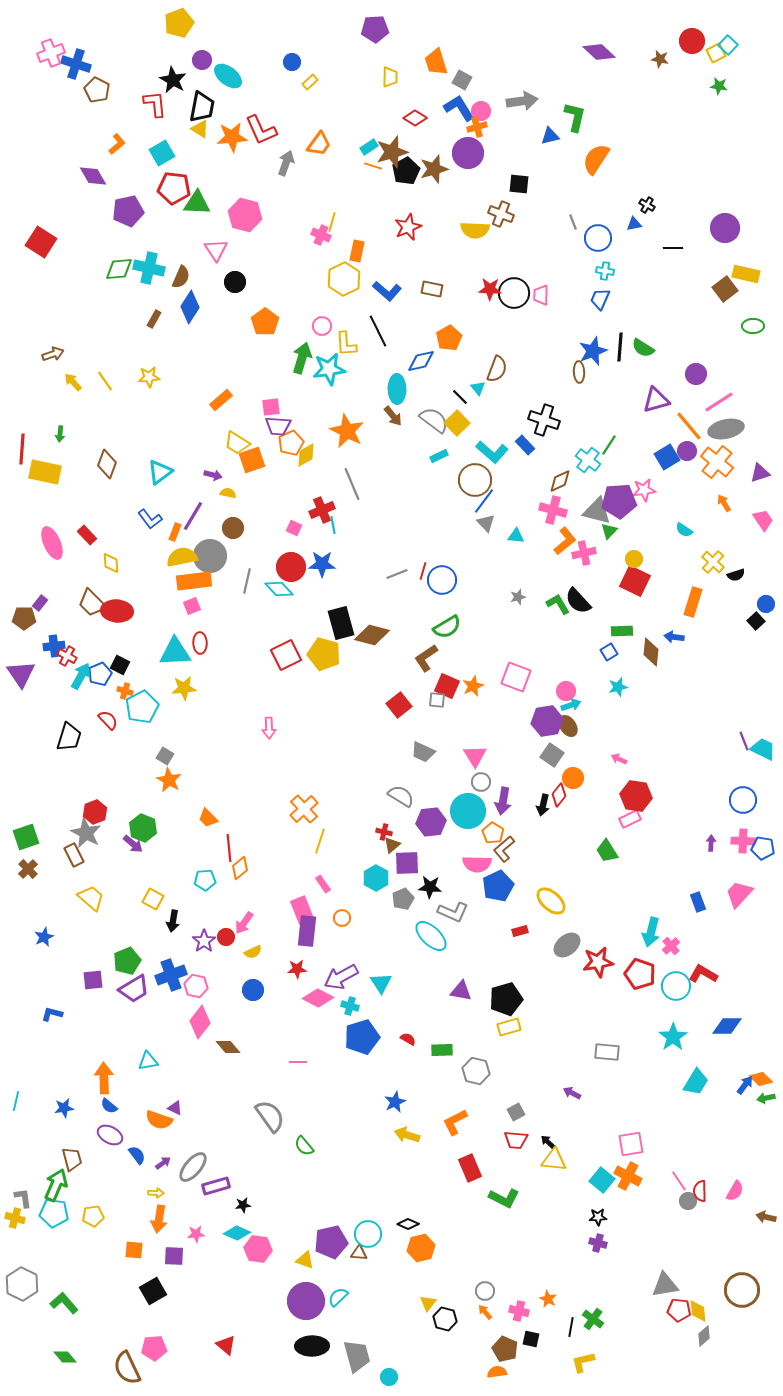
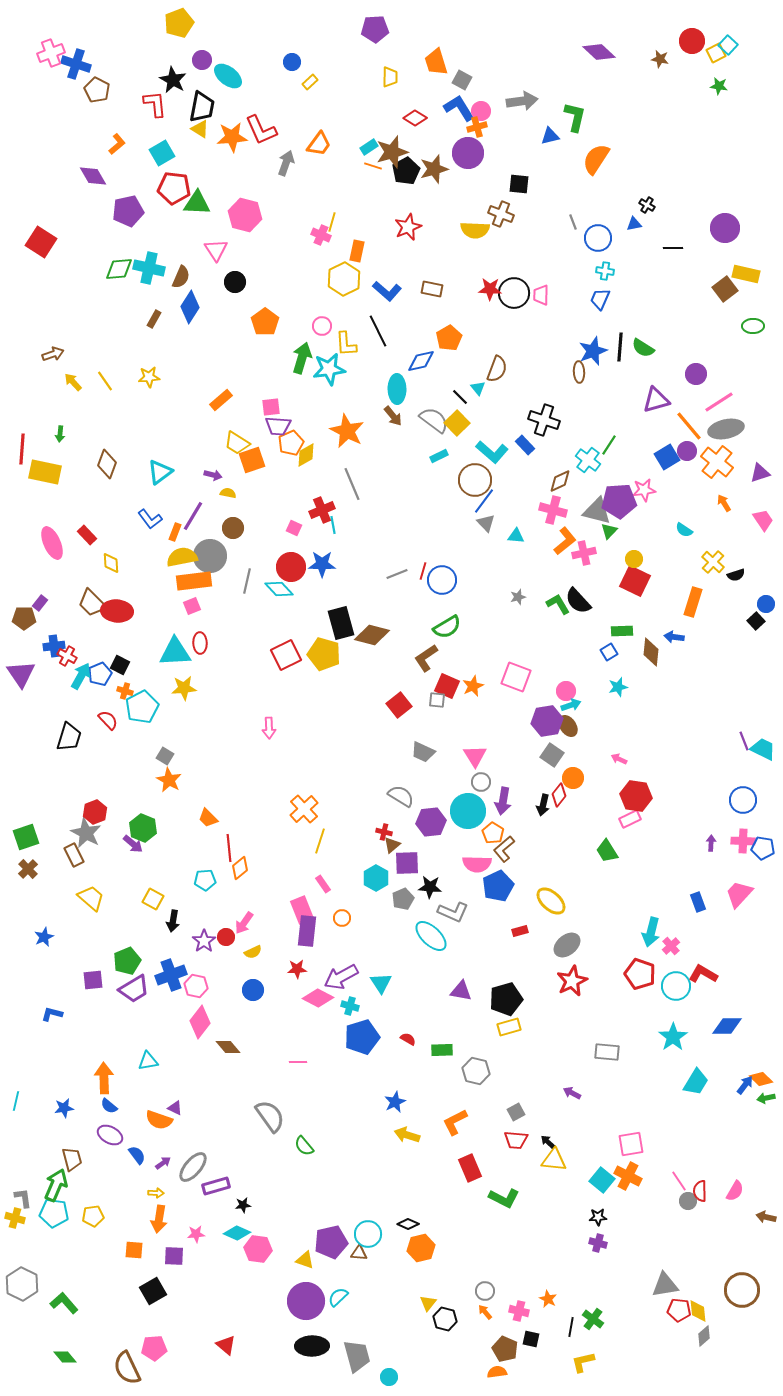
red star at (598, 962): moved 26 px left, 19 px down; rotated 16 degrees counterclockwise
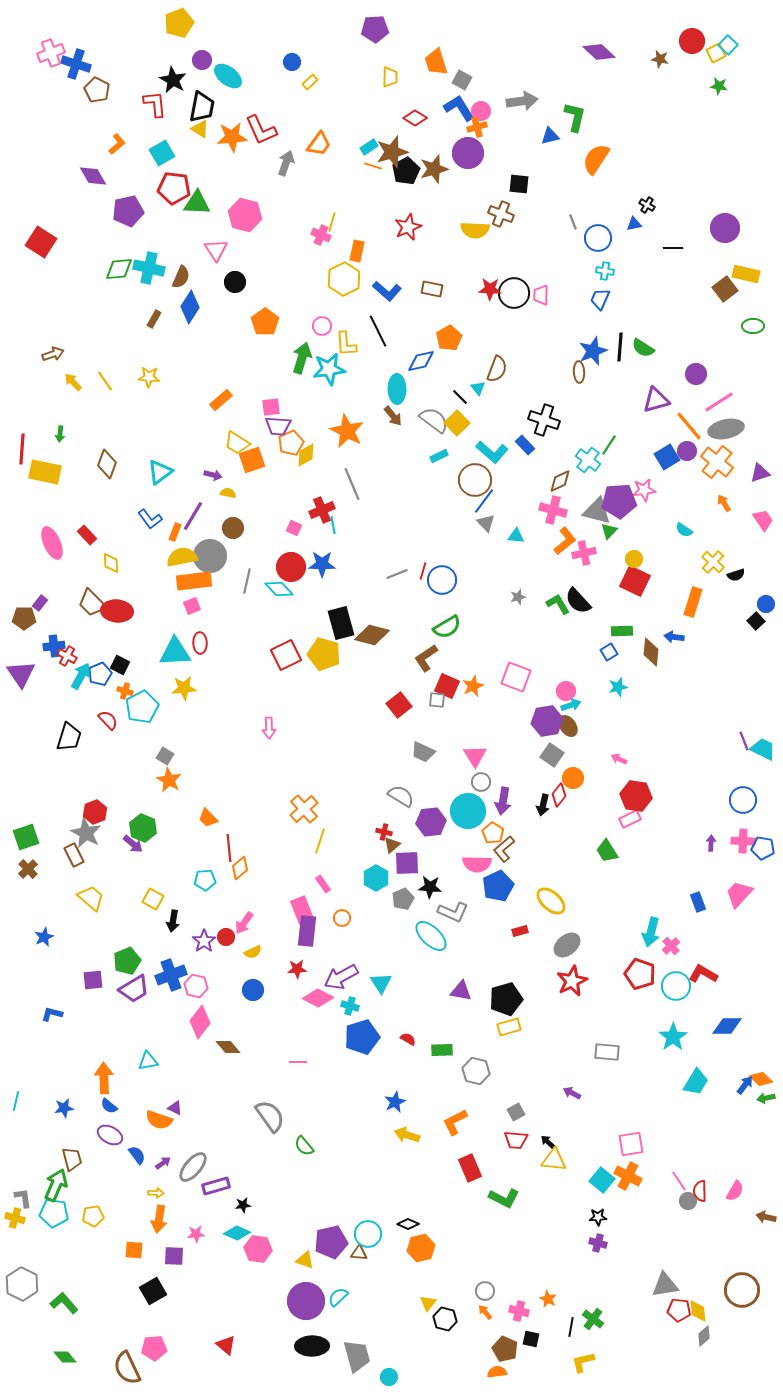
yellow star at (149, 377): rotated 10 degrees clockwise
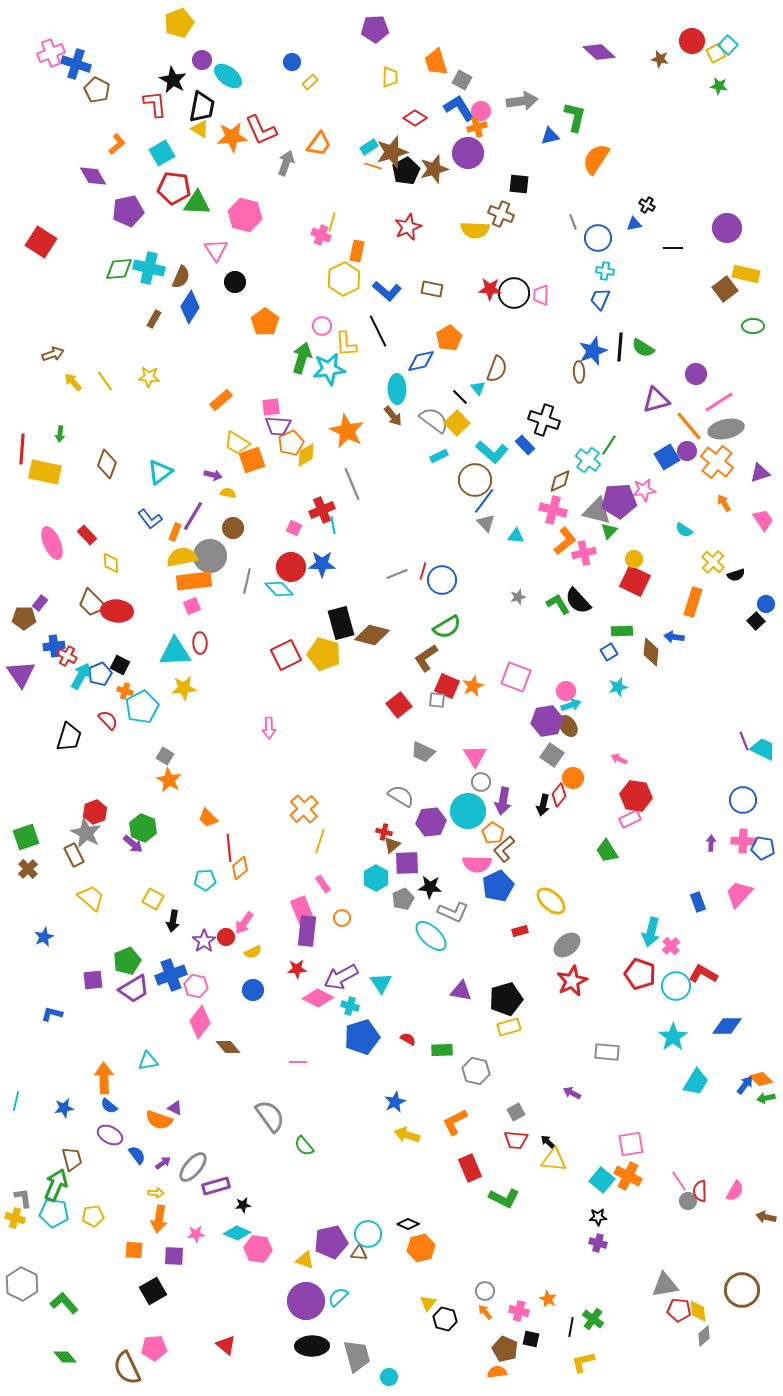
purple circle at (725, 228): moved 2 px right
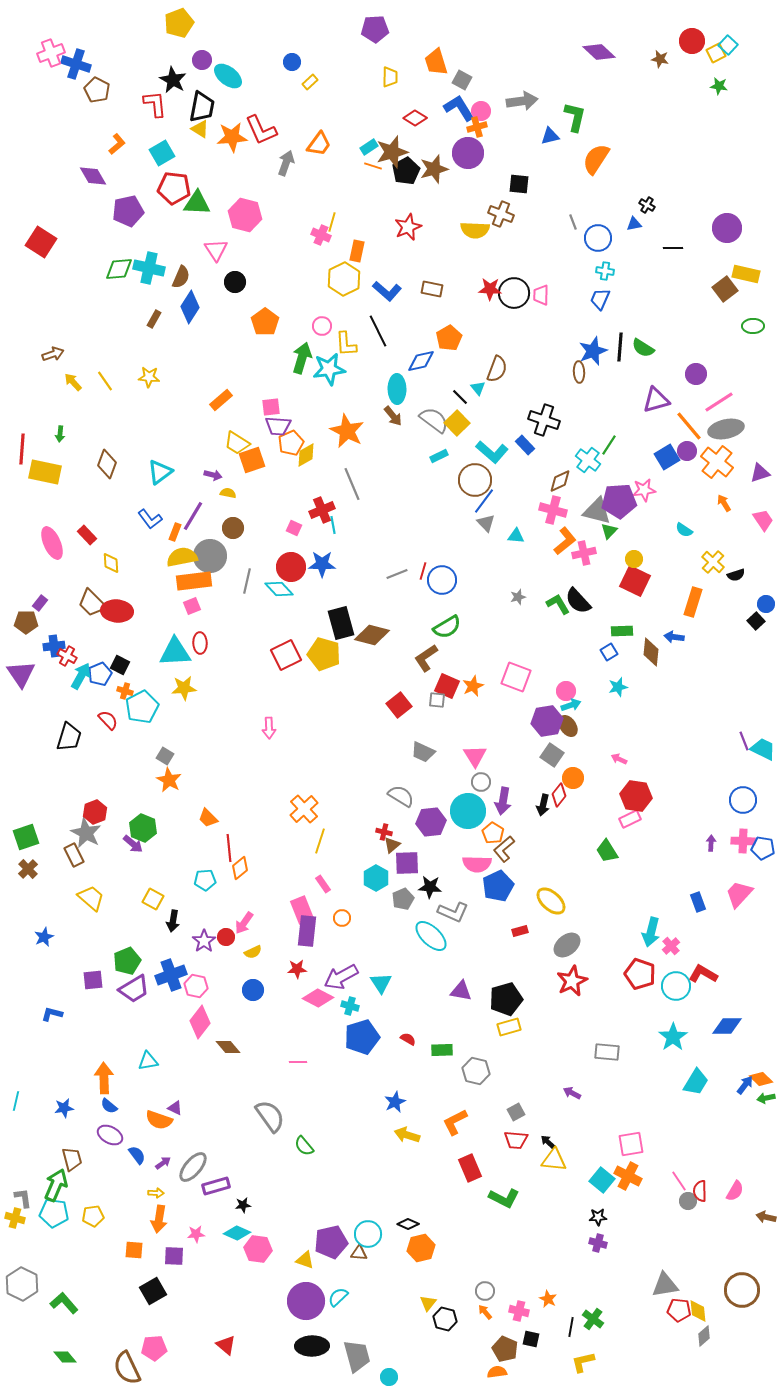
brown pentagon at (24, 618): moved 2 px right, 4 px down
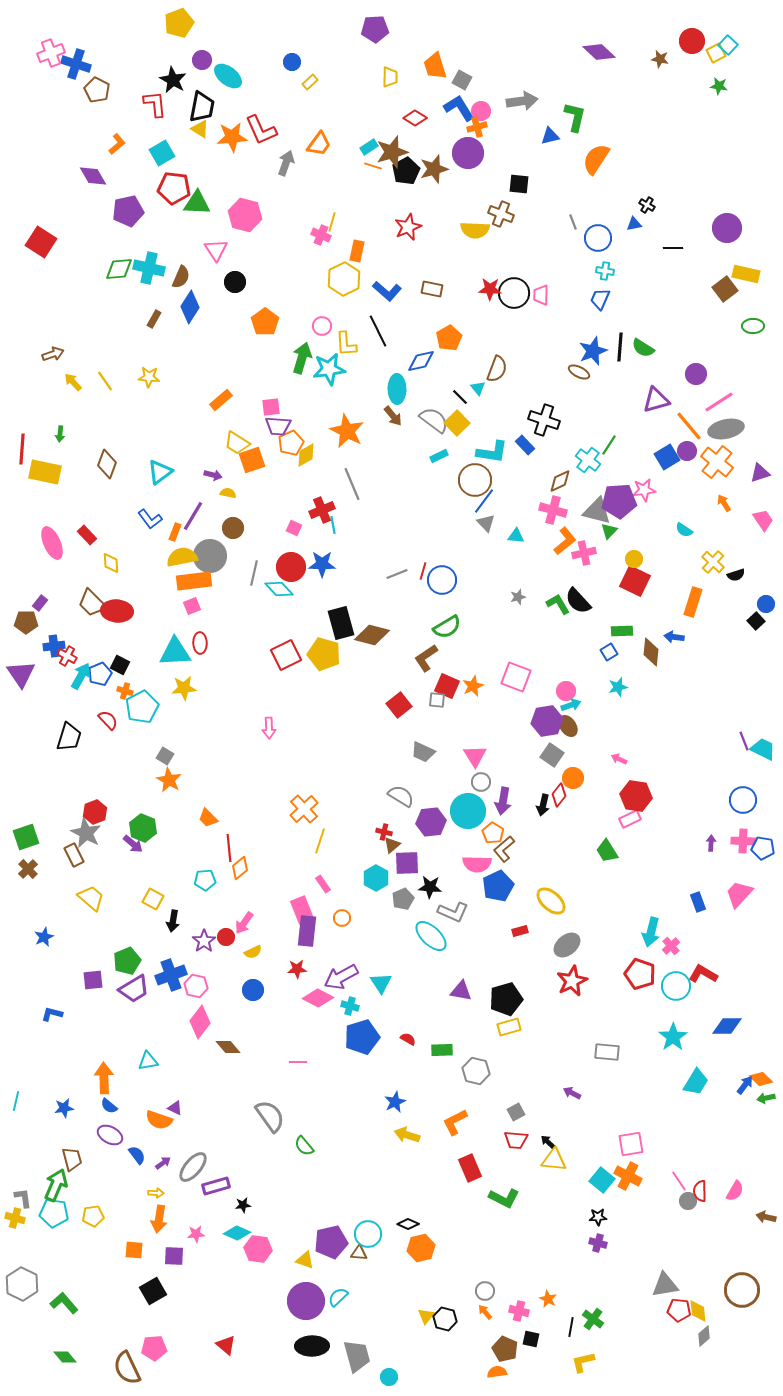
orange trapezoid at (436, 62): moved 1 px left, 4 px down
brown ellipse at (579, 372): rotated 60 degrees counterclockwise
cyan L-shape at (492, 452): rotated 32 degrees counterclockwise
gray line at (247, 581): moved 7 px right, 8 px up
yellow triangle at (428, 1303): moved 2 px left, 13 px down
